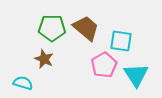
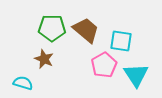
brown trapezoid: moved 2 px down
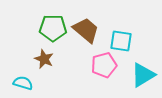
green pentagon: moved 1 px right
pink pentagon: rotated 15 degrees clockwise
cyan triangle: moved 7 px right; rotated 32 degrees clockwise
